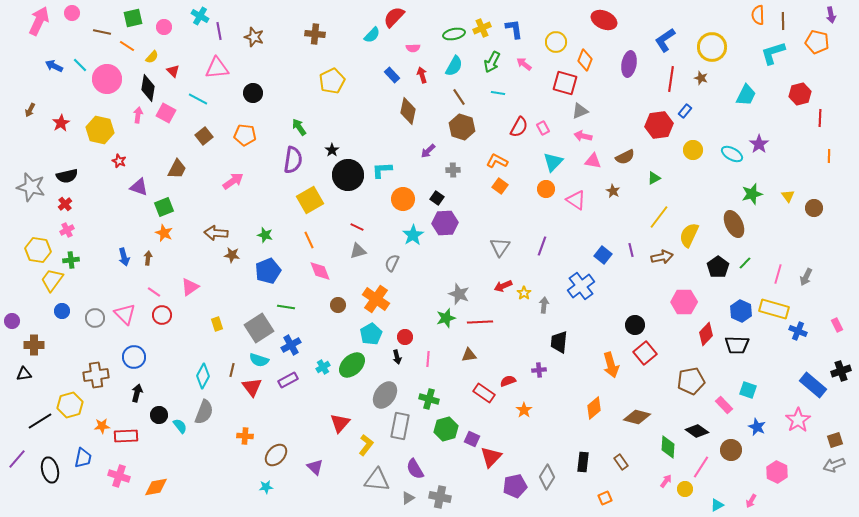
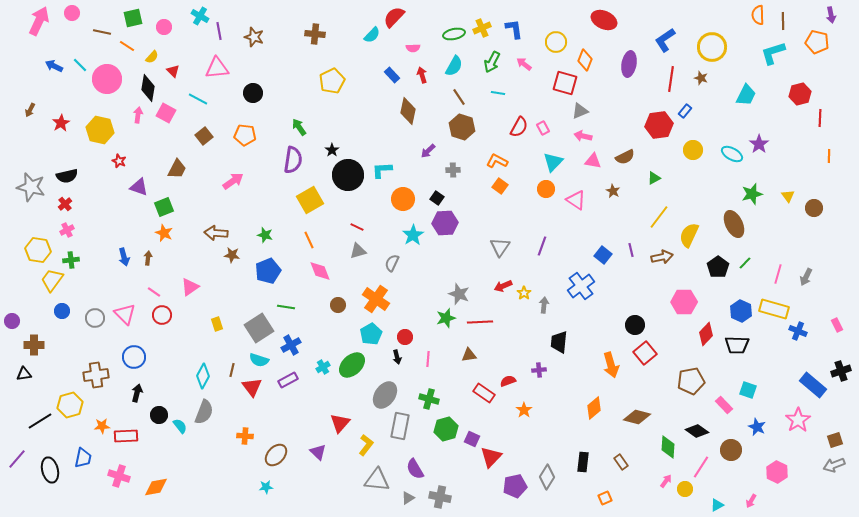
purple triangle at (315, 467): moved 3 px right, 15 px up
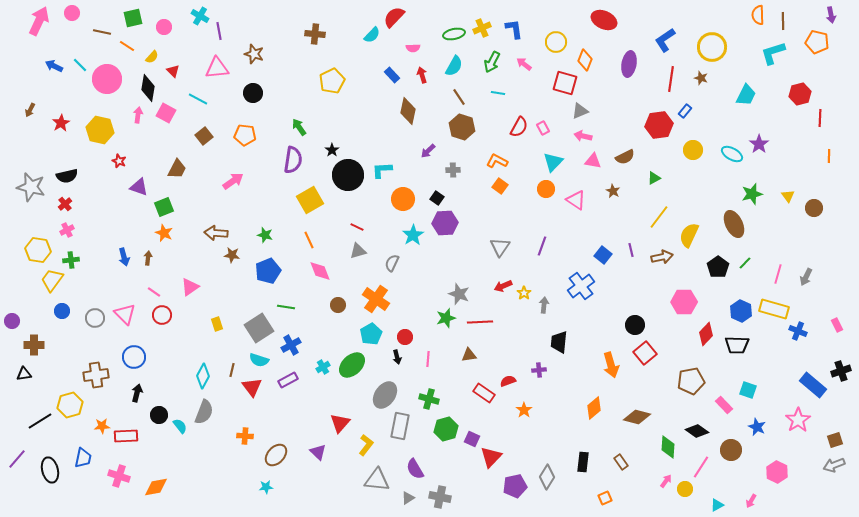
brown star at (254, 37): moved 17 px down
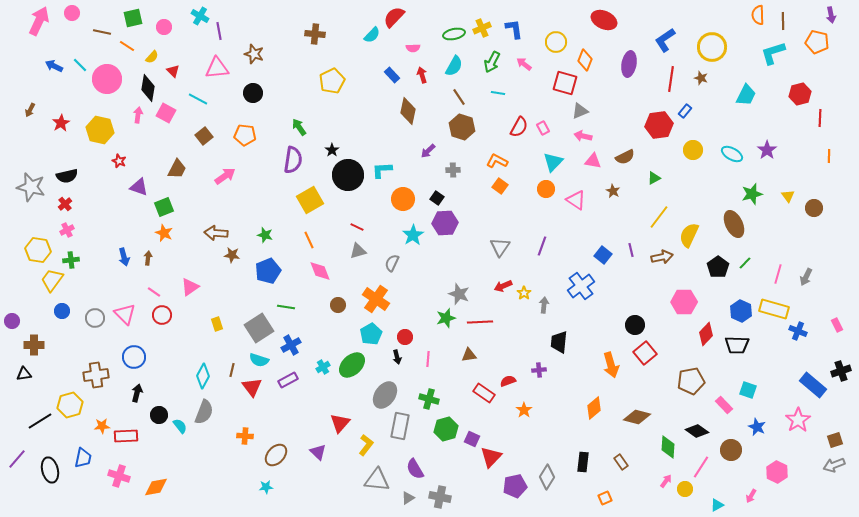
purple star at (759, 144): moved 8 px right, 6 px down
pink arrow at (233, 181): moved 8 px left, 5 px up
pink arrow at (751, 501): moved 5 px up
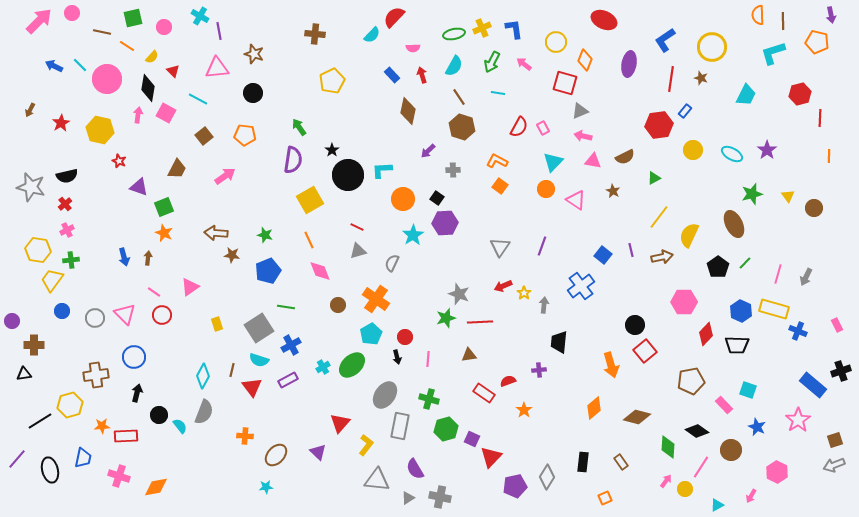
pink arrow at (39, 21): rotated 20 degrees clockwise
red square at (645, 353): moved 2 px up
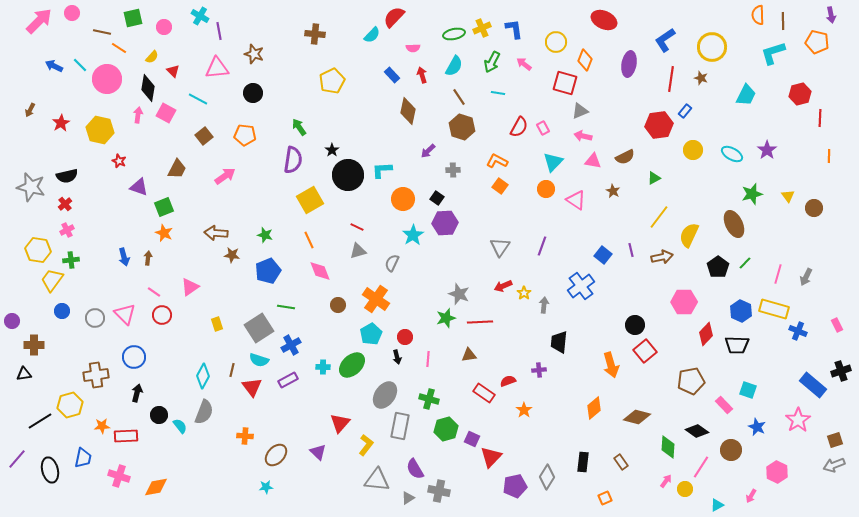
orange line at (127, 46): moved 8 px left, 2 px down
cyan cross at (323, 367): rotated 32 degrees clockwise
gray cross at (440, 497): moved 1 px left, 6 px up
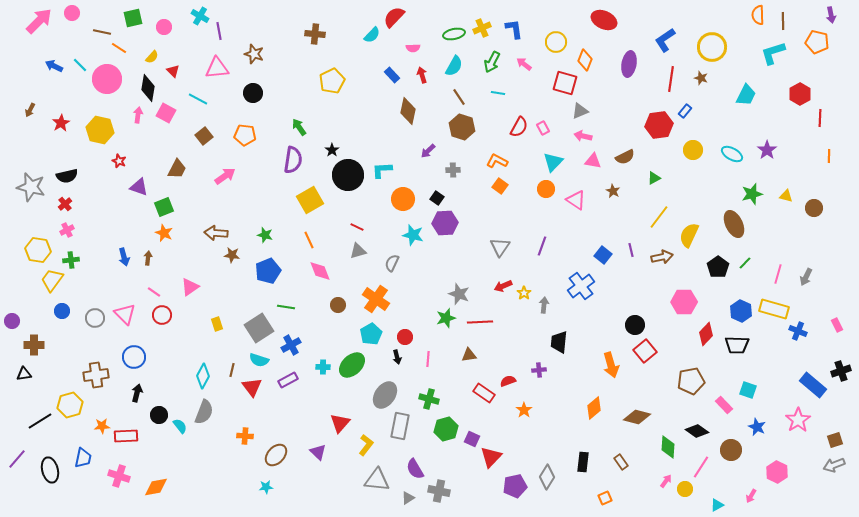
red hexagon at (800, 94): rotated 15 degrees counterclockwise
yellow triangle at (788, 196): moved 2 px left; rotated 40 degrees counterclockwise
cyan star at (413, 235): rotated 25 degrees counterclockwise
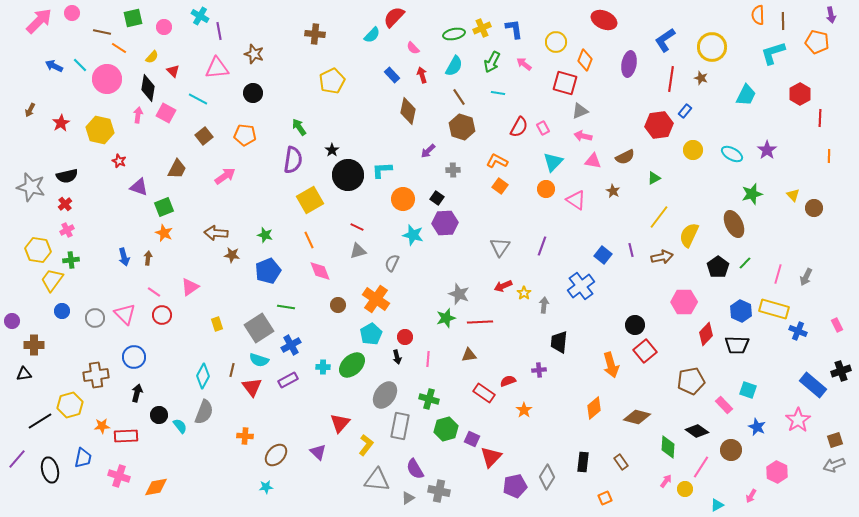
pink semicircle at (413, 48): rotated 48 degrees clockwise
yellow triangle at (786, 196): moved 7 px right, 1 px up; rotated 32 degrees clockwise
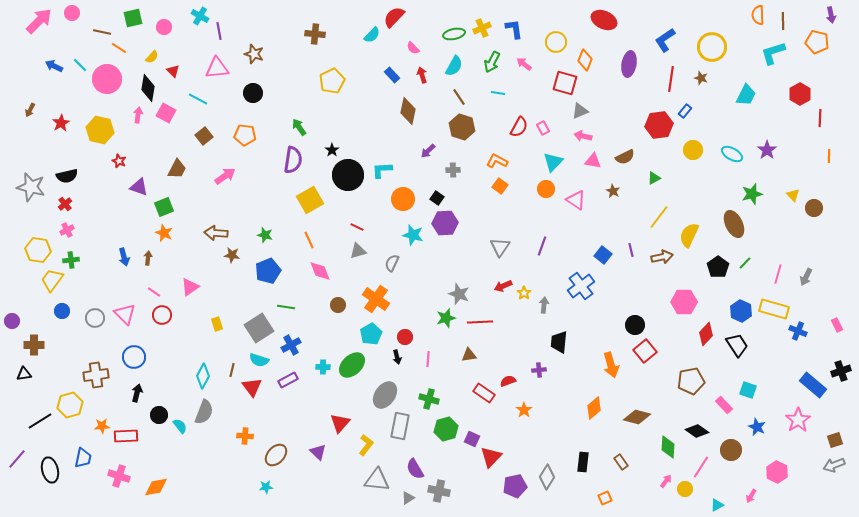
black trapezoid at (737, 345): rotated 125 degrees counterclockwise
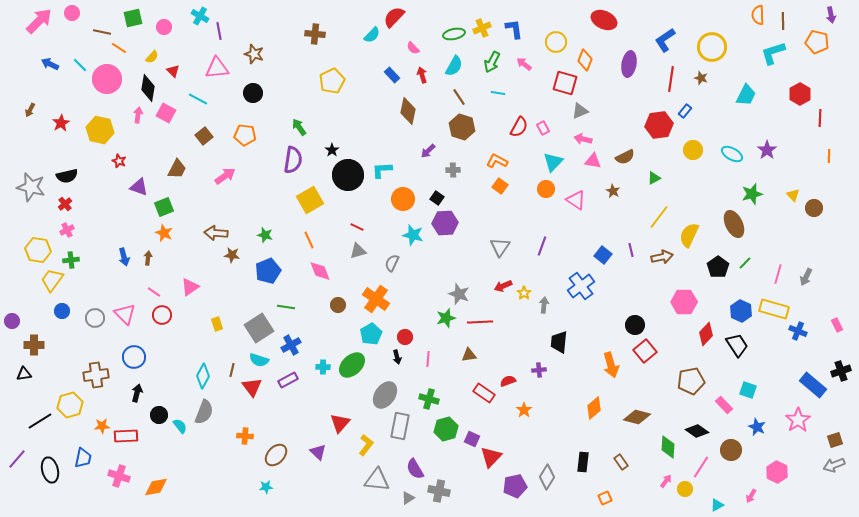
blue arrow at (54, 66): moved 4 px left, 2 px up
pink arrow at (583, 136): moved 3 px down
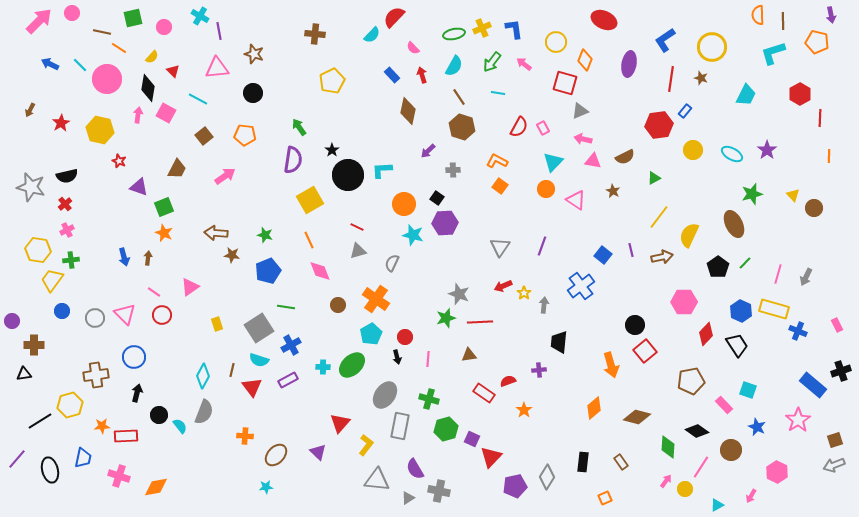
green arrow at (492, 62): rotated 10 degrees clockwise
orange circle at (403, 199): moved 1 px right, 5 px down
